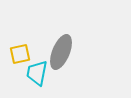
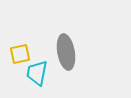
gray ellipse: moved 5 px right; rotated 32 degrees counterclockwise
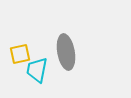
cyan trapezoid: moved 3 px up
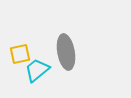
cyan trapezoid: rotated 40 degrees clockwise
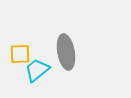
yellow square: rotated 10 degrees clockwise
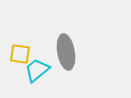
yellow square: rotated 10 degrees clockwise
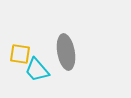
cyan trapezoid: rotated 92 degrees counterclockwise
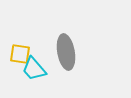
cyan trapezoid: moved 3 px left, 1 px up
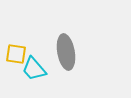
yellow square: moved 4 px left
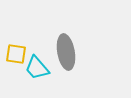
cyan trapezoid: moved 3 px right, 1 px up
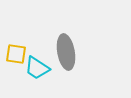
cyan trapezoid: rotated 16 degrees counterclockwise
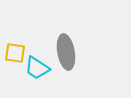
yellow square: moved 1 px left, 1 px up
